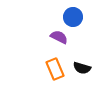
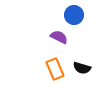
blue circle: moved 1 px right, 2 px up
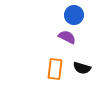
purple semicircle: moved 8 px right
orange rectangle: rotated 30 degrees clockwise
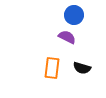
orange rectangle: moved 3 px left, 1 px up
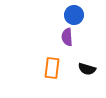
purple semicircle: rotated 120 degrees counterclockwise
black semicircle: moved 5 px right, 1 px down
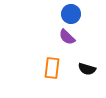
blue circle: moved 3 px left, 1 px up
purple semicircle: rotated 42 degrees counterclockwise
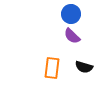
purple semicircle: moved 5 px right, 1 px up
black semicircle: moved 3 px left, 2 px up
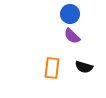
blue circle: moved 1 px left
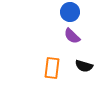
blue circle: moved 2 px up
black semicircle: moved 1 px up
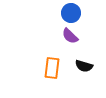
blue circle: moved 1 px right, 1 px down
purple semicircle: moved 2 px left
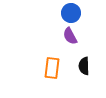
purple semicircle: rotated 18 degrees clockwise
black semicircle: rotated 72 degrees clockwise
